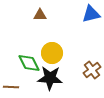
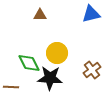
yellow circle: moved 5 px right
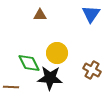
blue triangle: rotated 42 degrees counterclockwise
brown cross: rotated 24 degrees counterclockwise
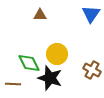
yellow circle: moved 1 px down
black star: rotated 15 degrees clockwise
brown line: moved 2 px right, 3 px up
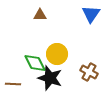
green diamond: moved 6 px right
brown cross: moved 3 px left, 2 px down
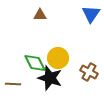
yellow circle: moved 1 px right, 4 px down
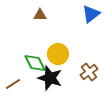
blue triangle: rotated 18 degrees clockwise
yellow circle: moved 4 px up
brown cross: rotated 24 degrees clockwise
brown line: rotated 35 degrees counterclockwise
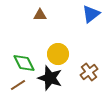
green diamond: moved 11 px left
brown line: moved 5 px right, 1 px down
